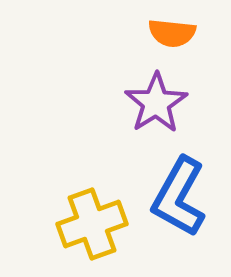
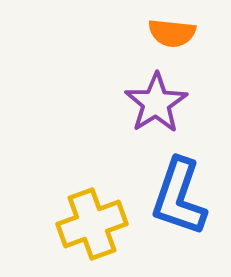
blue L-shape: rotated 10 degrees counterclockwise
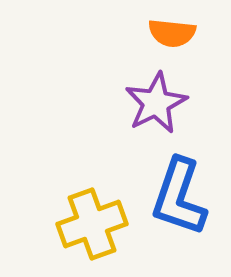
purple star: rotated 6 degrees clockwise
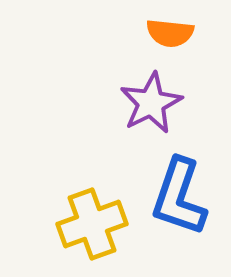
orange semicircle: moved 2 px left
purple star: moved 5 px left
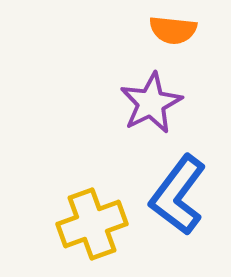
orange semicircle: moved 3 px right, 3 px up
blue L-shape: moved 1 px left, 2 px up; rotated 18 degrees clockwise
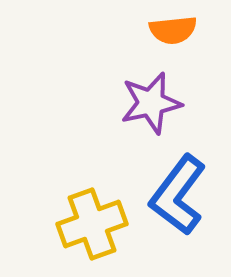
orange semicircle: rotated 12 degrees counterclockwise
purple star: rotated 14 degrees clockwise
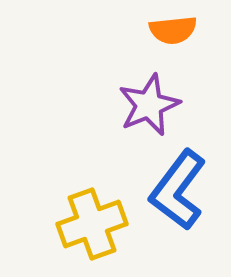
purple star: moved 2 px left, 2 px down; rotated 10 degrees counterclockwise
blue L-shape: moved 5 px up
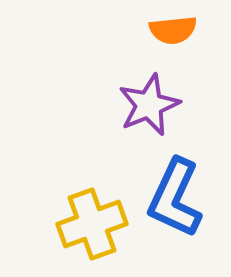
blue L-shape: moved 3 px left, 8 px down; rotated 12 degrees counterclockwise
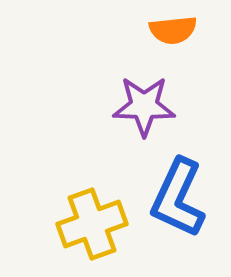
purple star: moved 5 px left, 1 px down; rotated 24 degrees clockwise
blue L-shape: moved 3 px right
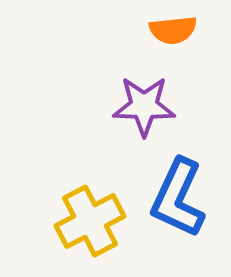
yellow cross: moved 2 px left, 3 px up; rotated 8 degrees counterclockwise
